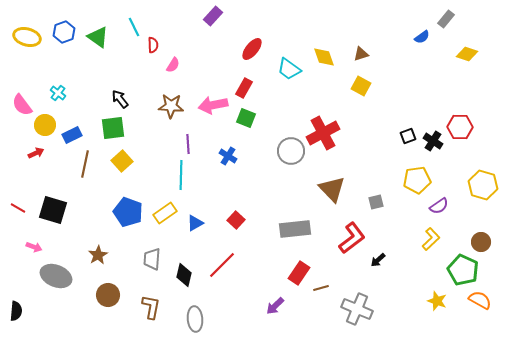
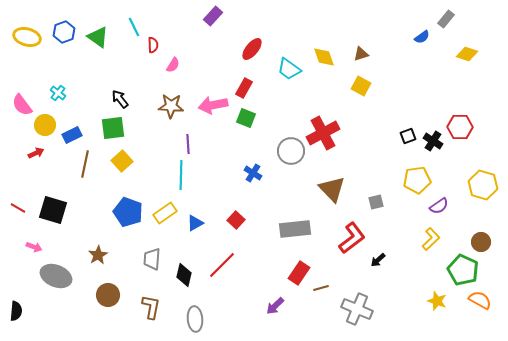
blue cross at (228, 156): moved 25 px right, 17 px down
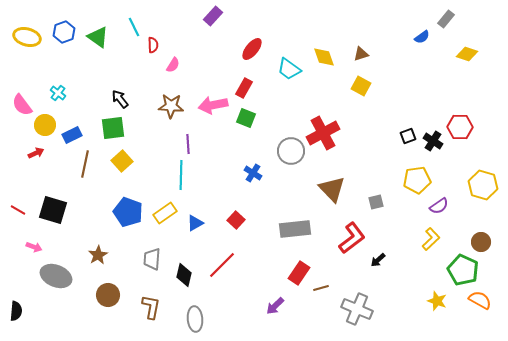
red line at (18, 208): moved 2 px down
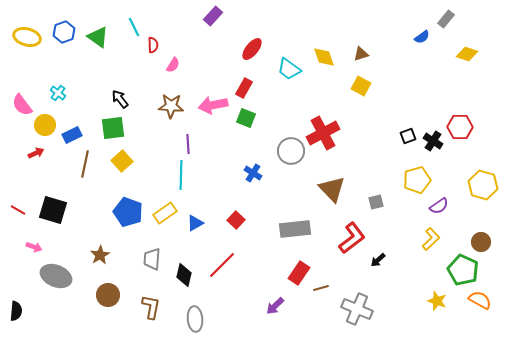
yellow pentagon at (417, 180): rotated 8 degrees counterclockwise
brown star at (98, 255): moved 2 px right
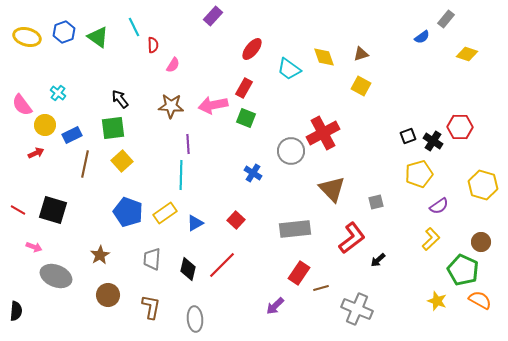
yellow pentagon at (417, 180): moved 2 px right, 6 px up
black diamond at (184, 275): moved 4 px right, 6 px up
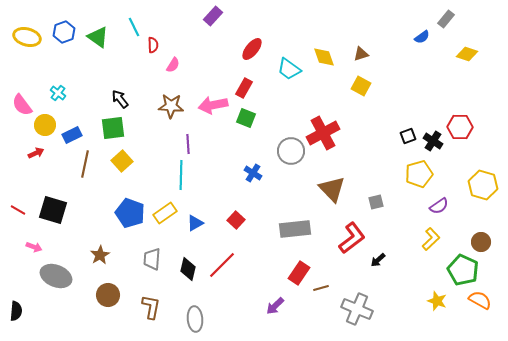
blue pentagon at (128, 212): moved 2 px right, 1 px down
